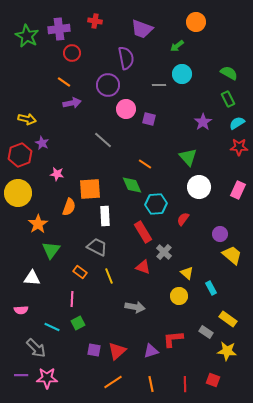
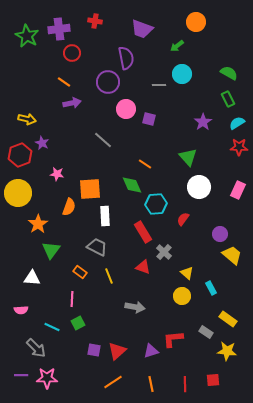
purple circle at (108, 85): moved 3 px up
yellow circle at (179, 296): moved 3 px right
red square at (213, 380): rotated 24 degrees counterclockwise
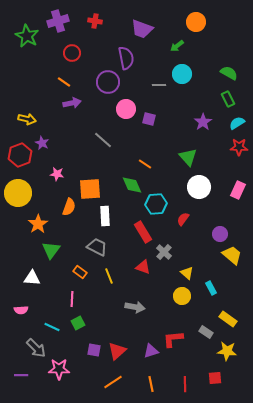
purple cross at (59, 29): moved 1 px left, 8 px up; rotated 10 degrees counterclockwise
pink star at (47, 378): moved 12 px right, 9 px up
red square at (213, 380): moved 2 px right, 2 px up
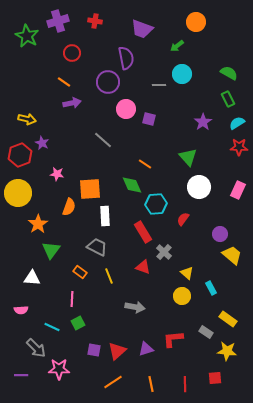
purple triangle at (151, 351): moved 5 px left, 2 px up
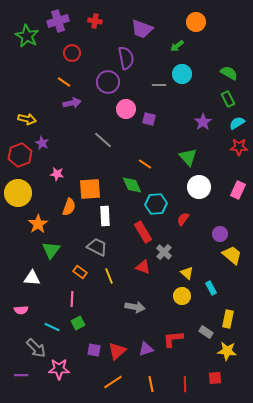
yellow rectangle at (228, 319): rotated 66 degrees clockwise
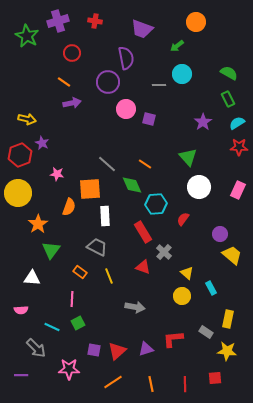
gray line at (103, 140): moved 4 px right, 24 px down
pink star at (59, 369): moved 10 px right
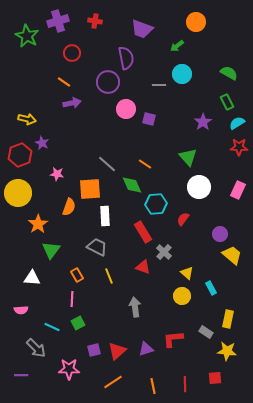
green rectangle at (228, 99): moved 1 px left, 3 px down
orange rectangle at (80, 272): moved 3 px left, 3 px down; rotated 24 degrees clockwise
gray arrow at (135, 307): rotated 108 degrees counterclockwise
purple square at (94, 350): rotated 24 degrees counterclockwise
orange line at (151, 384): moved 2 px right, 2 px down
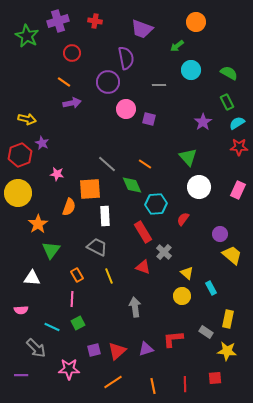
cyan circle at (182, 74): moved 9 px right, 4 px up
